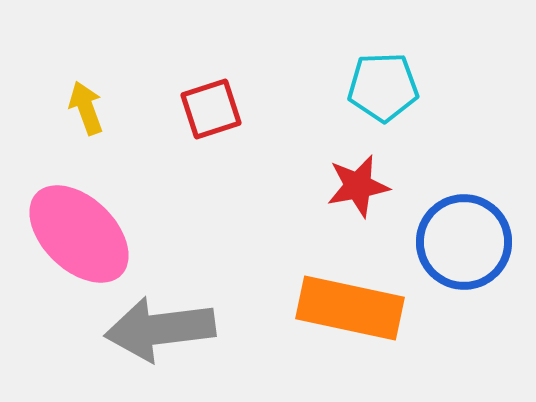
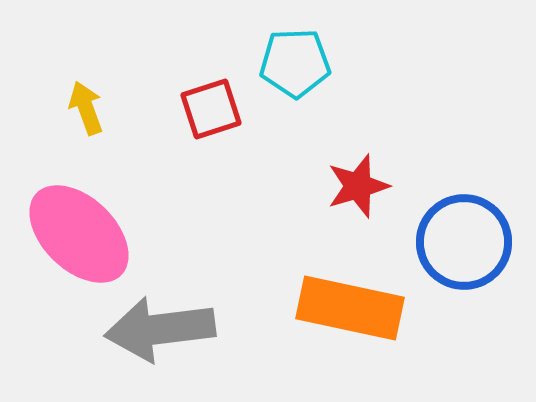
cyan pentagon: moved 88 px left, 24 px up
red star: rotated 6 degrees counterclockwise
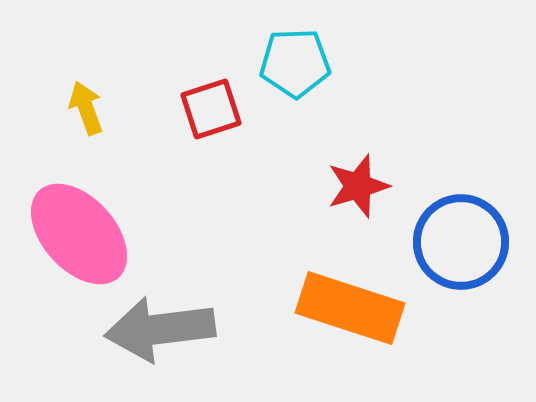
pink ellipse: rotated 4 degrees clockwise
blue circle: moved 3 px left
orange rectangle: rotated 6 degrees clockwise
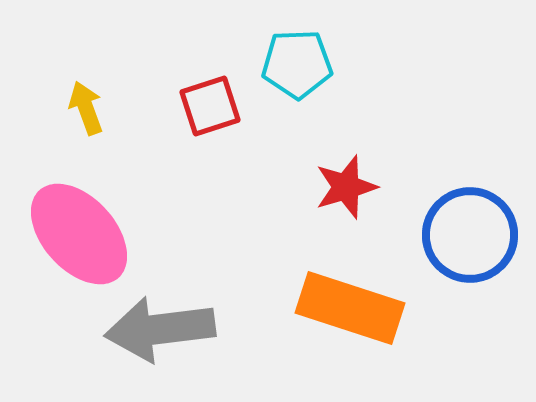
cyan pentagon: moved 2 px right, 1 px down
red square: moved 1 px left, 3 px up
red star: moved 12 px left, 1 px down
blue circle: moved 9 px right, 7 px up
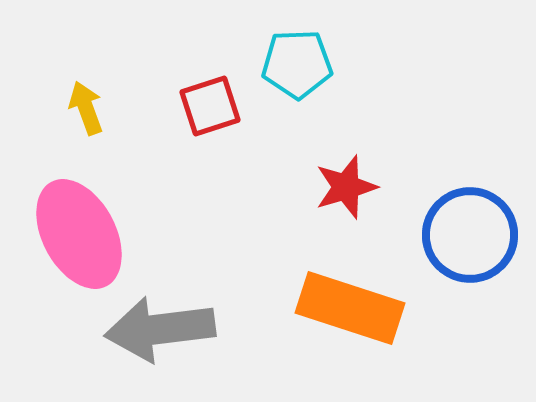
pink ellipse: rotated 14 degrees clockwise
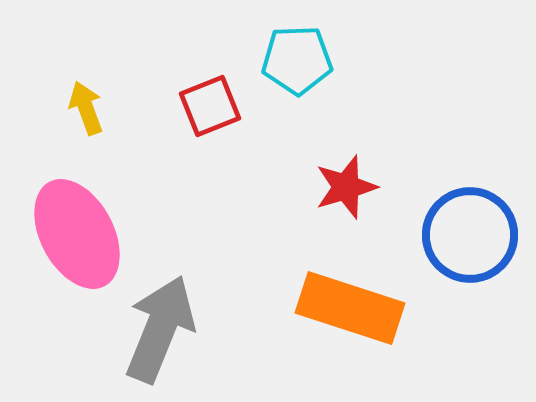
cyan pentagon: moved 4 px up
red square: rotated 4 degrees counterclockwise
pink ellipse: moved 2 px left
gray arrow: rotated 119 degrees clockwise
